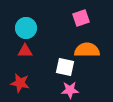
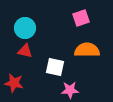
cyan circle: moved 1 px left
red triangle: rotated 14 degrees clockwise
white square: moved 10 px left
red star: moved 6 px left
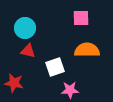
pink square: rotated 18 degrees clockwise
red triangle: moved 3 px right
white square: rotated 30 degrees counterclockwise
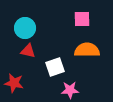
pink square: moved 1 px right, 1 px down
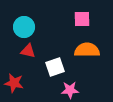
cyan circle: moved 1 px left, 1 px up
